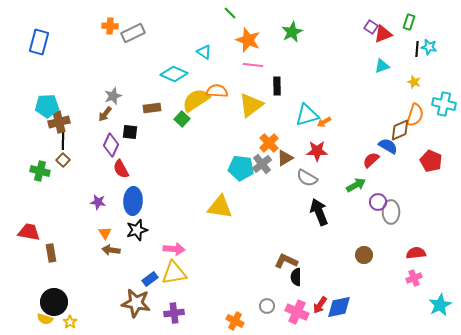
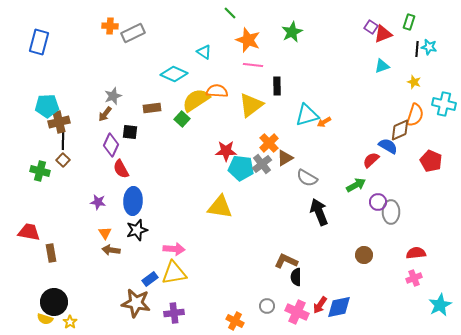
red star at (317, 151): moved 91 px left
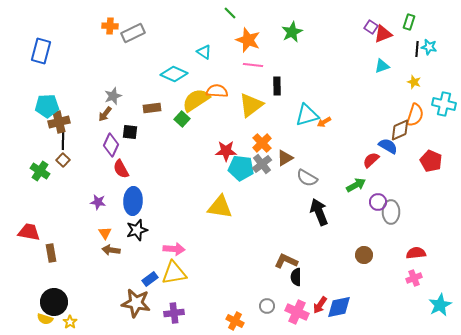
blue rectangle at (39, 42): moved 2 px right, 9 px down
orange cross at (269, 143): moved 7 px left
green cross at (40, 171): rotated 18 degrees clockwise
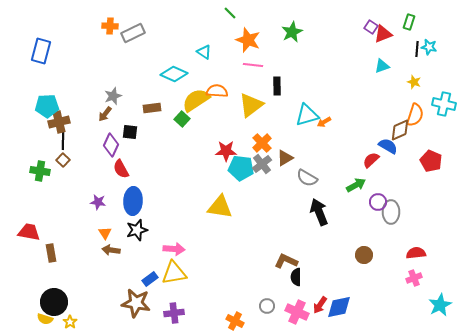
green cross at (40, 171): rotated 24 degrees counterclockwise
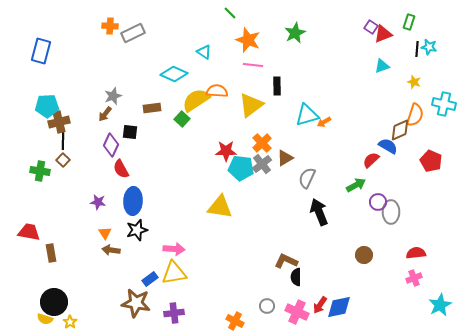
green star at (292, 32): moved 3 px right, 1 px down
gray semicircle at (307, 178): rotated 85 degrees clockwise
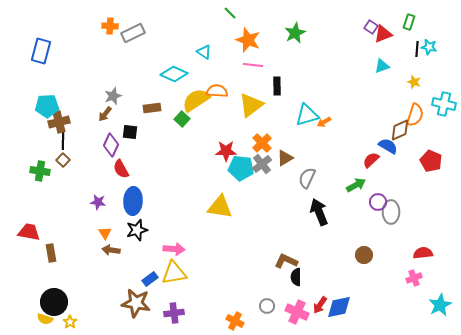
red semicircle at (416, 253): moved 7 px right
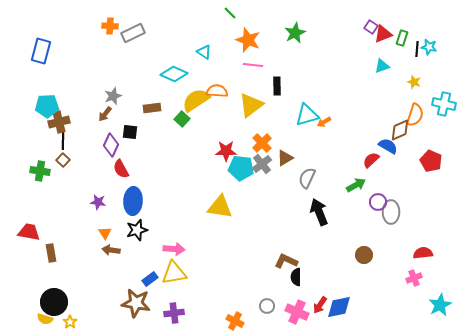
green rectangle at (409, 22): moved 7 px left, 16 px down
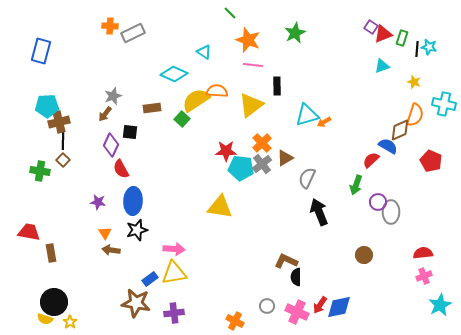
green arrow at (356, 185): rotated 138 degrees clockwise
pink cross at (414, 278): moved 10 px right, 2 px up
